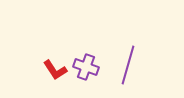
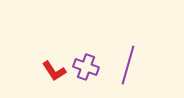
red L-shape: moved 1 px left, 1 px down
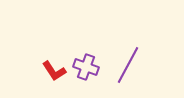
purple line: rotated 12 degrees clockwise
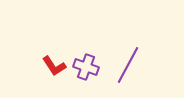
red L-shape: moved 5 px up
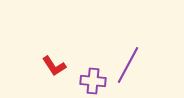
purple cross: moved 7 px right, 14 px down; rotated 15 degrees counterclockwise
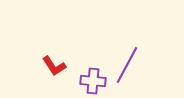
purple line: moved 1 px left
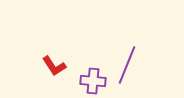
purple line: rotated 6 degrees counterclockwise
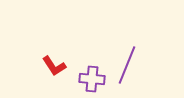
purple cross: moved 1 px left, 2 px up
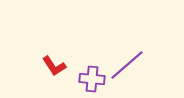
purple line: rotated 27 degrees clockwise
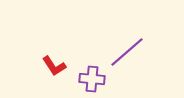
purple line: moved 13 px up
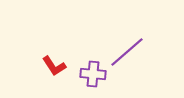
purple cross: moved 1 px right, 5 px up
